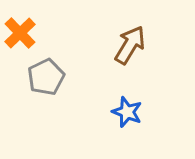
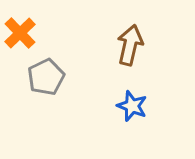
brown arrow: rotated 18 degrees counterclockwise
blue star: moved 5 px right, 6 px up
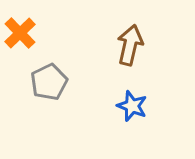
gray pentagon: moved 3 px right, 5 px down
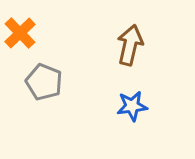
gray pentagon: moved 5 px left; rotated 24 degrees counterclockwise
blue star: rotated 28 degrees counterclockwise
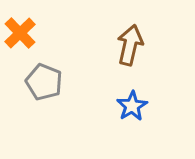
blue star: rotated 24 degrees counterclockwise
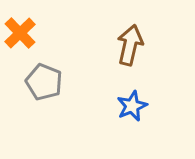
blue star: rotated 8 degrees clockwise
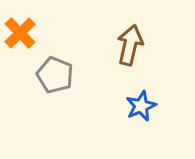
gray pentagon: moved 11 px right, 7 px up
blue star: moved 9 px right
